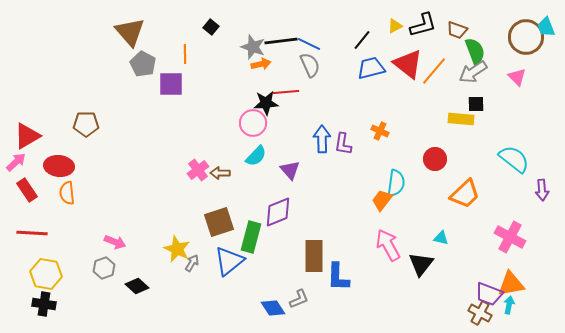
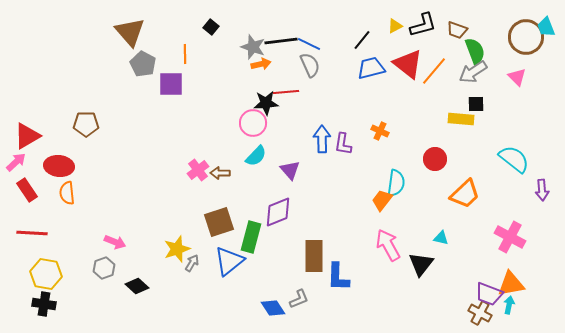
yellow star at (177, 249): rotated 28 degrees clockwise
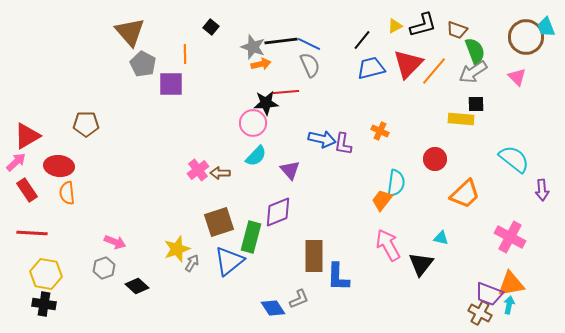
red triangle at (408, 64): rotated 36 degrees clockwise
blue arrow at (322, 139): rotated 104 degrees clockwise
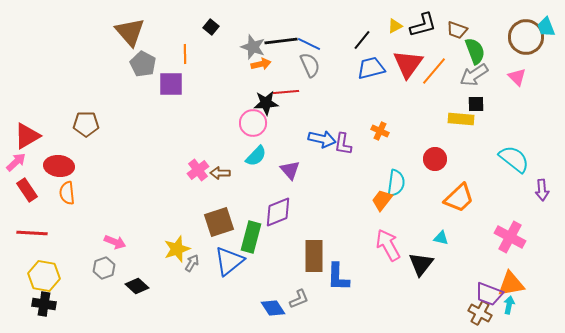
red triangle at (408, 64): rotated 8 degrees counterclockwise
gray arrow at (473, 72): moved 1 px right, 3 px down
orange trapezoid at (465, 194): moved 6 px left, 4 px down
yellow hexagon at (46, 274): moved 2 px left, 2 px down
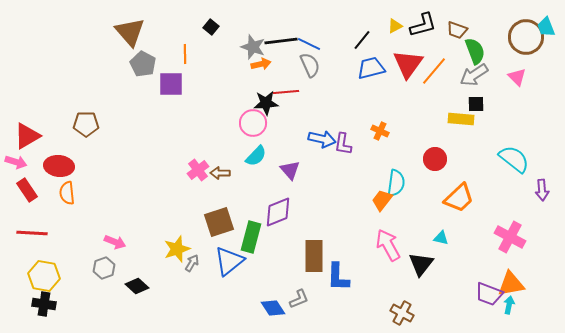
pink arrow at (16, 162): rotated 60 degrees clockwise
brown cross at (480, 313): moved 78 px left
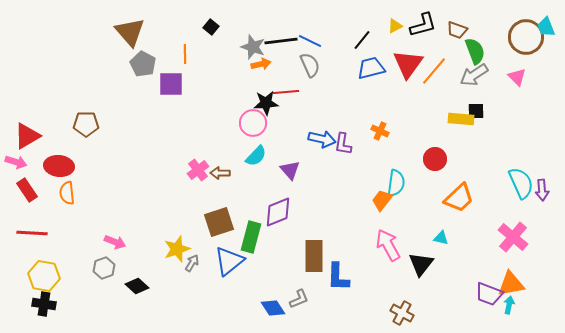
blue line at (309, 44): moved 1 px right, 3 px up
black square at (476, 104): moved 7 px down
cyan semicircle at (514, 159): moved 7 px right, 24 px down; rotated 28 degrees clockwise
pink cross at (510, 237): moved 3 px right; rotated 12 degrees clockwise
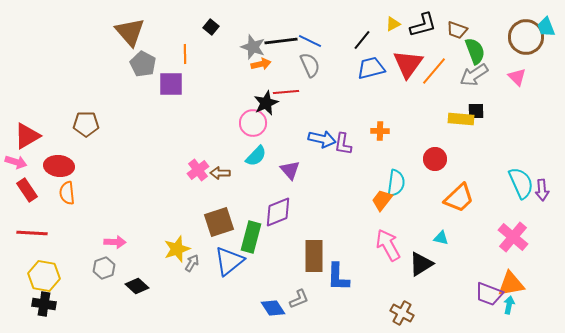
yellow triangle at (395, 26): moved 2 px left, 2 px up
black star at (266, 103): rotated 20 degrees counterclockwise
orange cross at (380, 131): rotated 24 degrees counterclockwise
pink arrow at (115, 242): rotated 20 degrees counterclockwise
black triangle at (421, 264): rotated 20 degrees clockwise
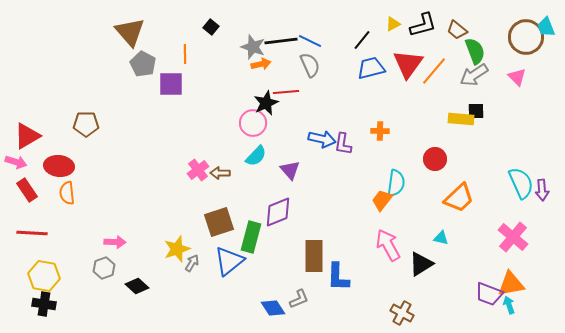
brown trapezoid at (457, 30): rotated 20 degrees clockwise
cyan arrow at (509, 305): rotated 30 degrees counterclockwise
